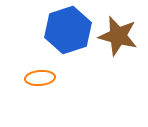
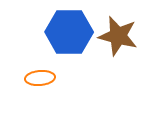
blue hexagon: moved 1 px right, 2 px down; rotated 18 degrees clockwise
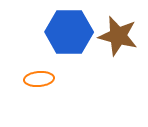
orange ellipse: moved 1 px left, 1 px down
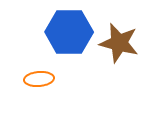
brown star: moved 1 px right, 7 px down
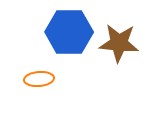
brown star: rotated 9 degrees counterclockwise
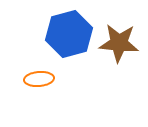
blue hexagon: moved 2 px down; rotated 15 degrees counterclockwise
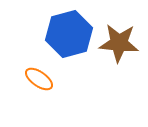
orange ellipse: rotated 40 degrees clockwise
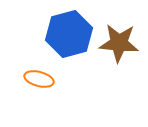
orange ellipse: rotated 20 degrees counterclockwise
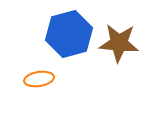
orange ellipse: rotated 24 degrees counterclockwise
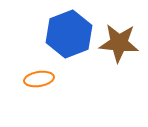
blue hexagon: rotated 6 degrees counterclockwise
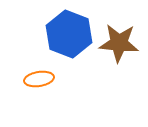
blue hexagon: rotated 18 degrees counterclockwise
